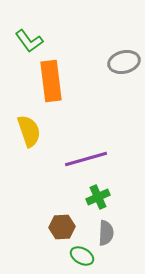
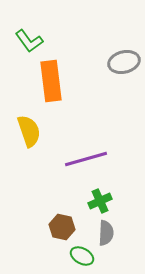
green cross: moved 2 px right, 4 px down
brown hexagon: rotated 15 degrees clockwise
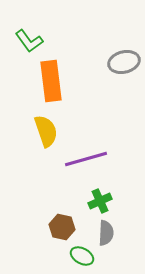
yellow semicircle: moved 17 px right
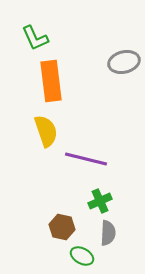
green L-shape: moved 6 px right, 3 px up; rotated 12 degrees clockwise
purple line: rotated 30 degrees clockwise
gray semicircle: moved 2 px right
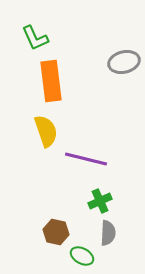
brown hexagon: moved 6 px left, 5 px down
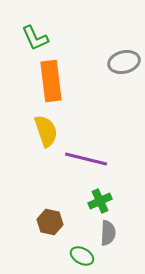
brown hexagon: moved 6 px left, 10 px up
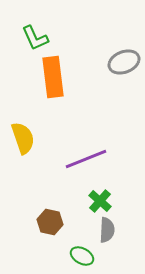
gray ellipse: rotated 8 degrees counterclockwise
orange rectangle: moved 2 px right, 4 px up
yellow semicircle: moved 23 px left, 7 px down
purple line: rotated 36 degrees counterclockwise
green cross: rotated 25 degrees counterclockwise
gray semicircle: moved 1 px left, 3 px up
